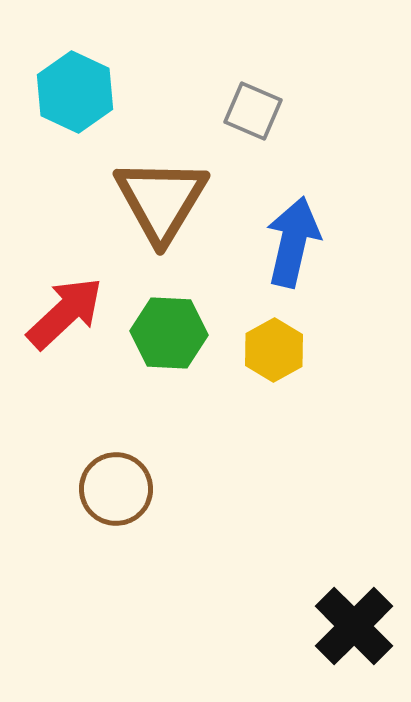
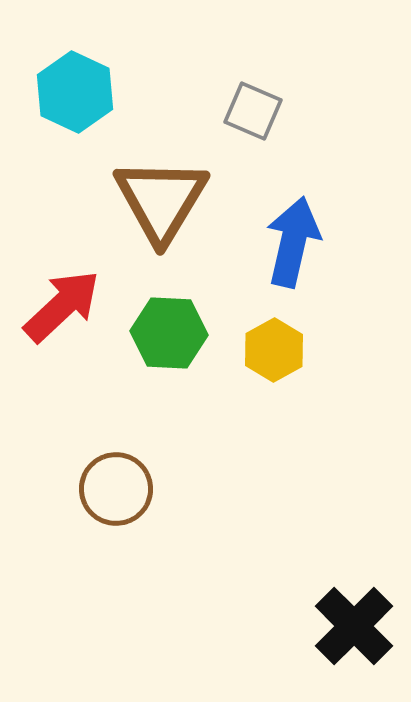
red arrow: moved 3 px left, 7 px up
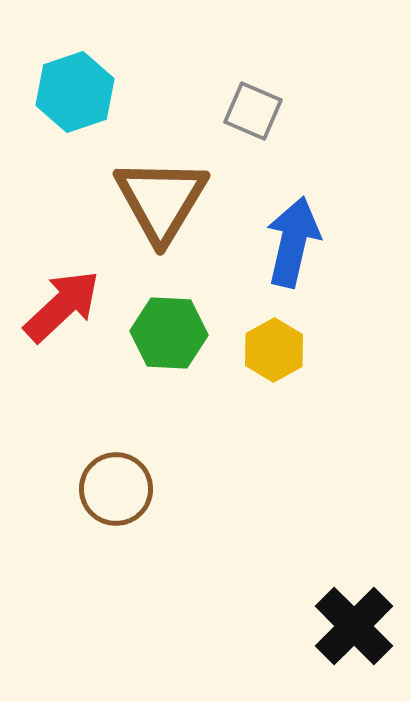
cyan hexagon: rotated 16 degrees clockwise
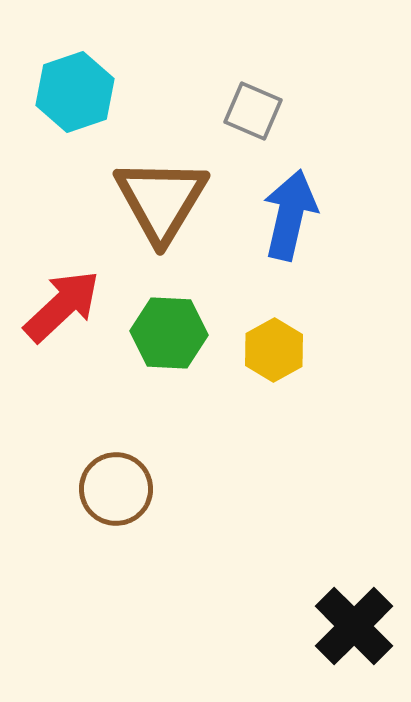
blue arrow: moved 3 px left, 27 px up
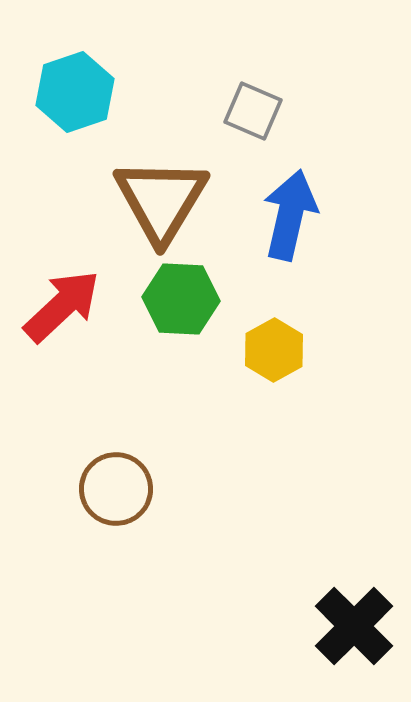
green hexagon: moved 12 px right, 34 px up
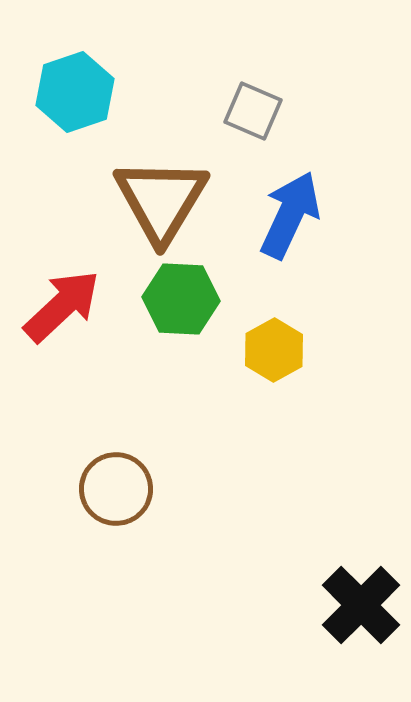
blue arrow: rotated 12 degrees clockwise
black cross: moved 7 px right, 21 px up
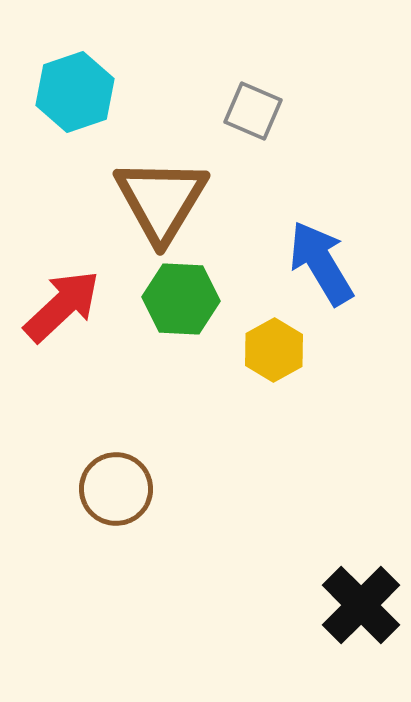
blue arrow: moved 31 px right, 48 px down; rotated 56 degrees counterclockwise
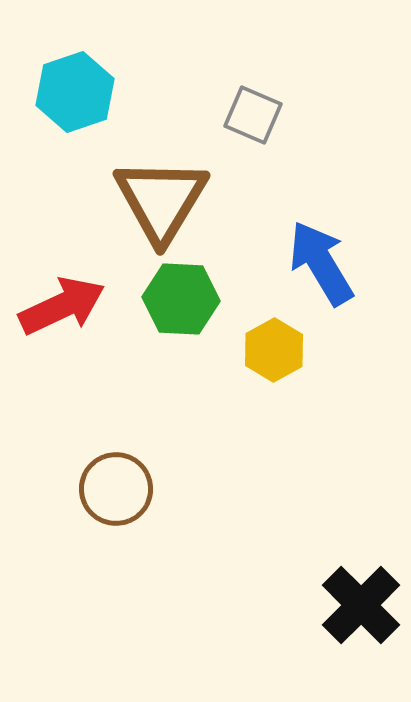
gray square: moved 4 px down
red arrow: rotated 18 degrees clockwise
